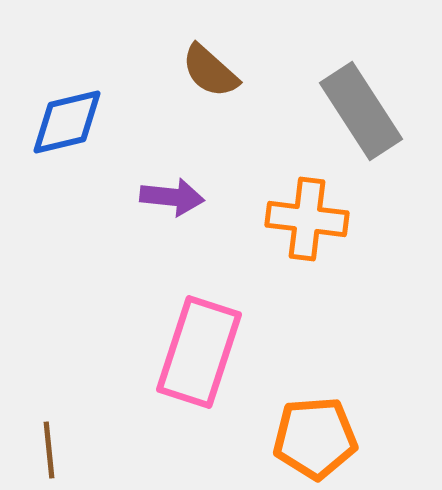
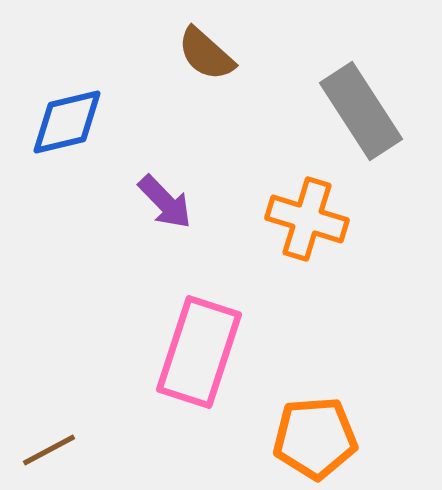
brown semicircle: moved 4 px left, 17 px up
purple arrow: moved 7 px left, 5 px down; rotated 40 degrees clockwise
orange cross: rotated 10 degrees clockwise
brown line: rotated 68 degrees clockwise
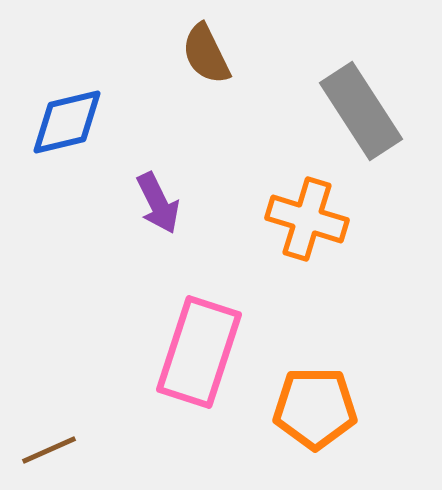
brown semicircle: rotated 22 degrees clockwise
purple arrow: moved 7 px left, 1 px down; rotated 18 degrees clockwise
orange pentagon: moved 30 px up; rotated 4 degrees clockwise
brown line: rotated 4 degrees clockwise
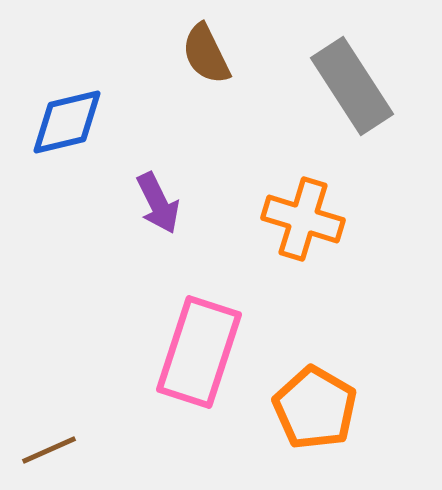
gray rectangle: moved 9 px left, 25 px up
orange cross: moved 4 px left
orange pentagon: rotated 30 degrees clockwise
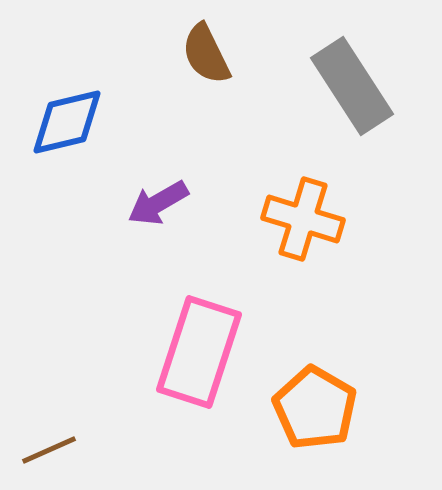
purple arrow: rotated 86 degrees clockwise
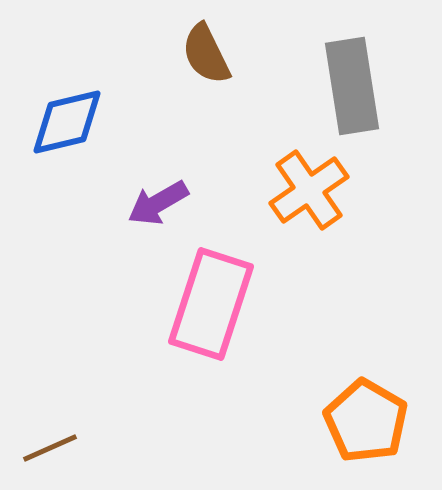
gray rectangle: rotated 24 degrees clockwise
orange cross: moved 6 px right, 29 px up; rotated 38 degrees clockwise
pink rectangle: moved 12 px right, 48 px up
orange pentagon: moved 51 px right, 13 px down
brown line: moved 1 px right, 2 px up
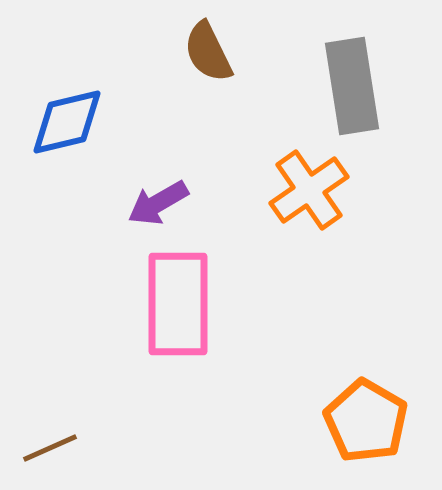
brown semicircle: moved 2 px right, 2 px up
pink rectangle: moved 33 px left; rotated 18 degrees counterclockwise
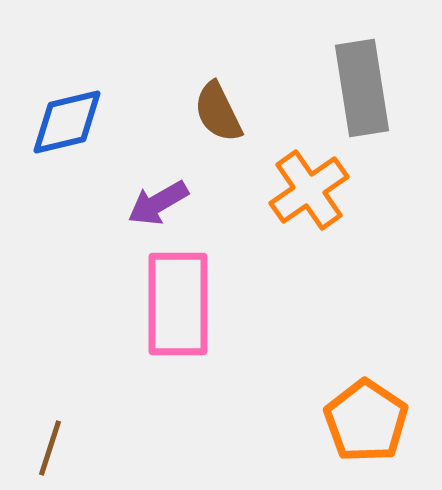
brown semicircle: moved 10 px right, 60 px down
gray rectangle: moved 10 px right, 2 px down
orange pentagon: rotated 4 degrees clockwise
brown line: rotated 48 degrees counterclockwise
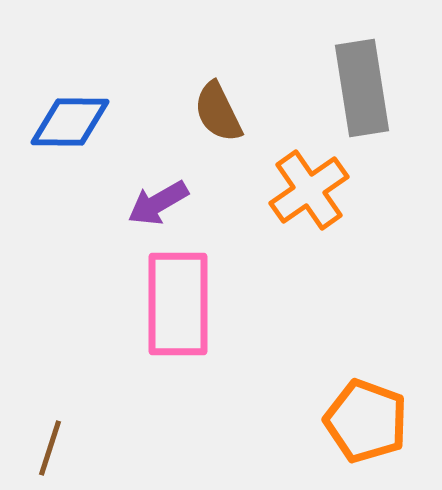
blue diamond: moved 3 px right; rotated 14 degrees clockwise
orange pentagon: rotated 14 degrees counterclockwise
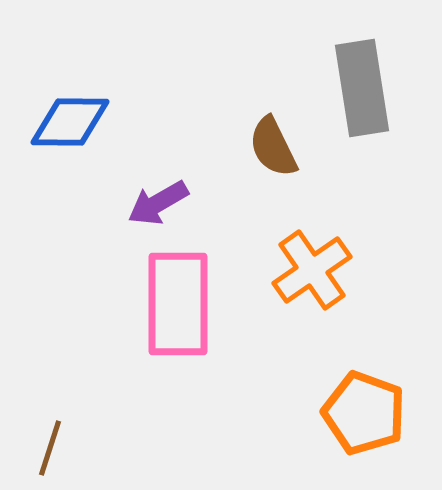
brown semicircle: moved 55 px right, 35 px down
orange cross: moved 3 px right, 80 px down
orange pentagon: moved 2 px left, 8 px up
